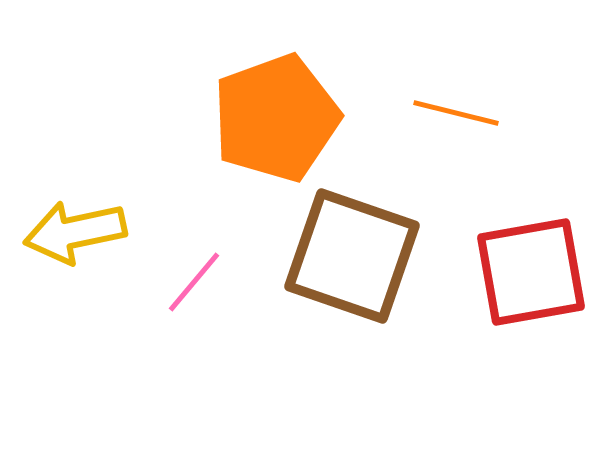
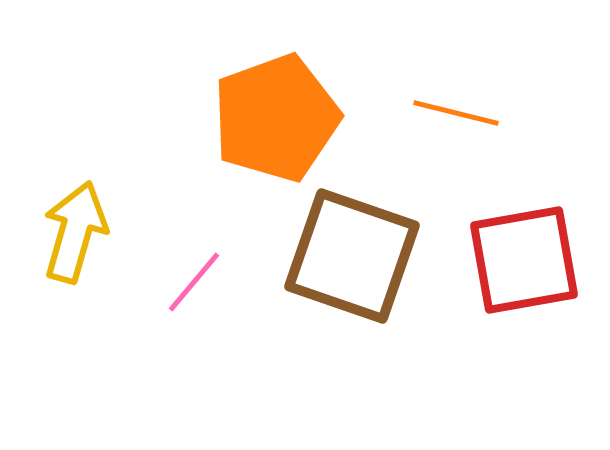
yellow arrow: rotated 118 degrees clockwise
red square: moved 7 px left, 12 px up
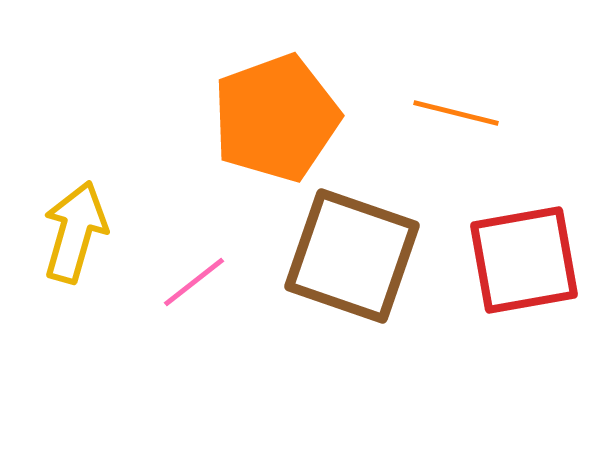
pink line: rotated 12 degrees clockwise
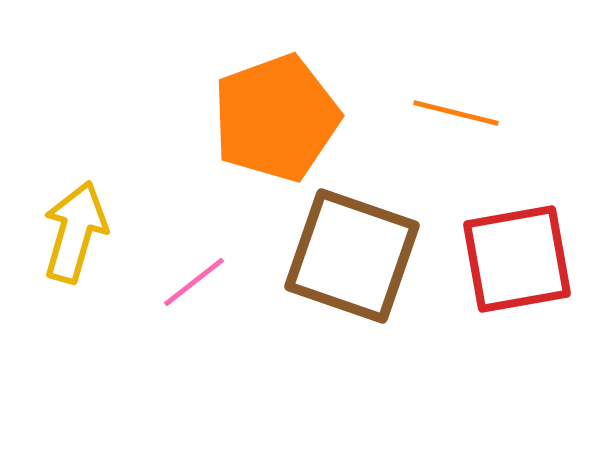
red square: moved 7 px left, 1 px up
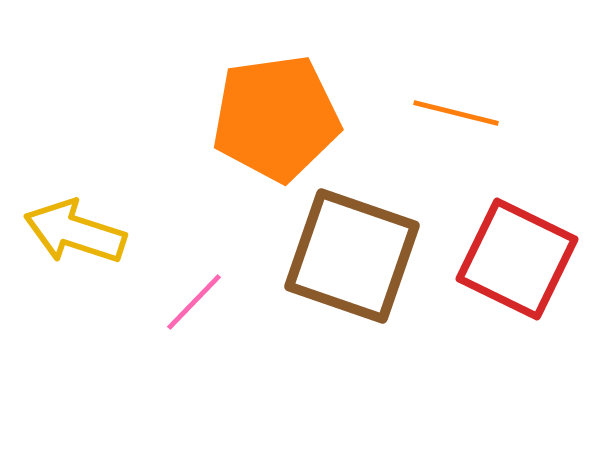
orange pentagon: rotated 12 degrees clockwise
yellow arrow: rotated 88 degrees counterclockwise
red square: rotated 36 degrees clockwise
pink line: moved 20 px down; rotated 8 degrees counterclockwise
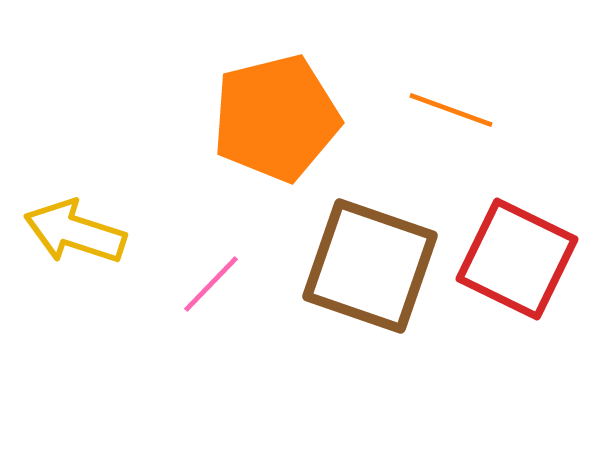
orange line: moved 5 px left, 3 px up; rotated 6 degrees clockwise
orange pentagon: rotated 6 degrees counterclockwise
brown square: moved 18 px right, 10 px down
pink line: moved 17 px right, 18 px up
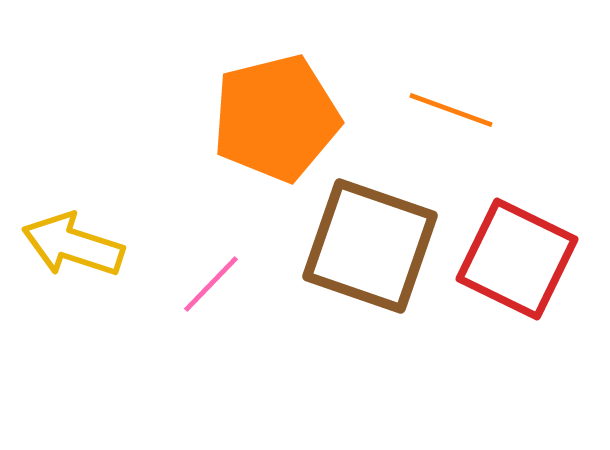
yellow arrow: moved 2 px left, 13 px down
brown square: moved 20 px up
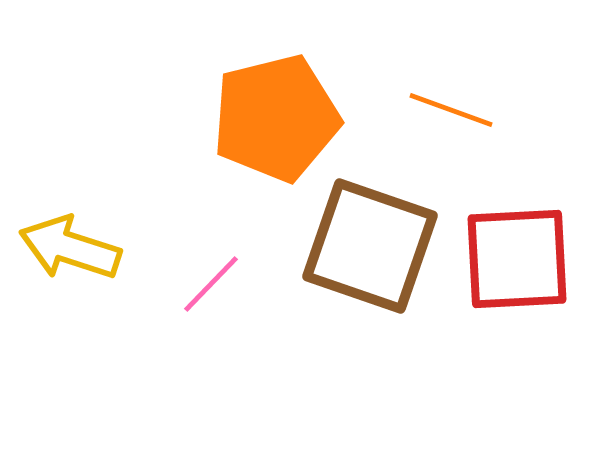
yellow arrow: moved 3 px left, 3 px down
red square: rotated 29 degrees counterclockwise
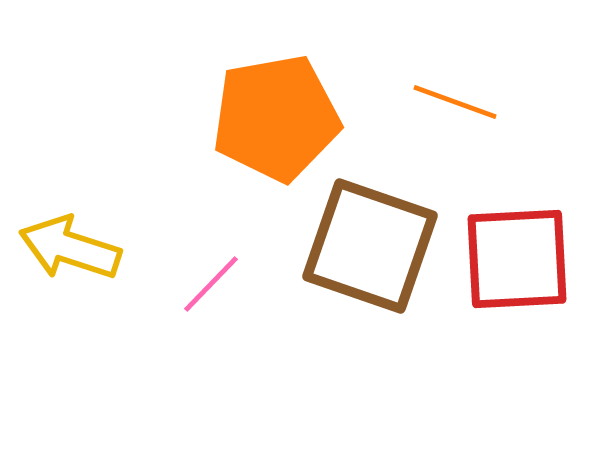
orange line: moved 4 px right, 8 px up
orange pentagon: rotated 4 degrees clockwise
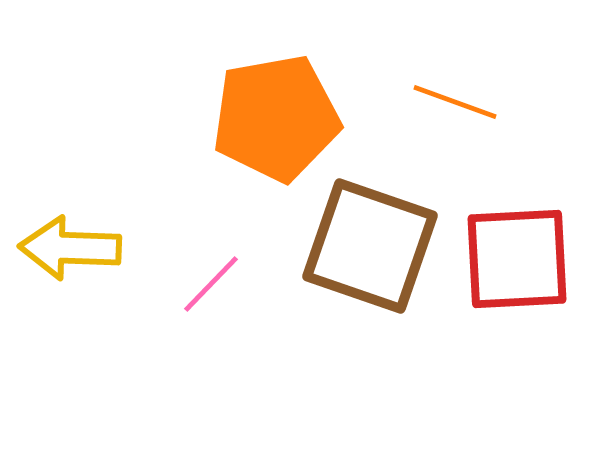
yellow arrow: rotated 16 degrees counterclockwise
